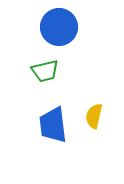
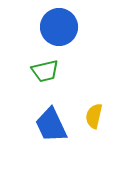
blue trapezoid: moved 2 px left; rotated 18 degrees counterclockwise
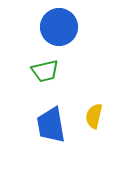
blue trapezoid: rotated 15 degrees clockwise
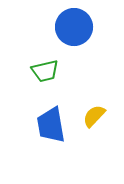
blue circle: moved 15 px right
yellow semicircle: rotated 30 degrees clockwise
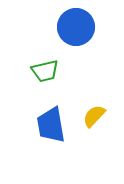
blue circle: moved 2 px right
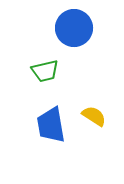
blue circle: moved 2 px left, 1 px down
yellow semicircle: rotated 80 degrees clockwise
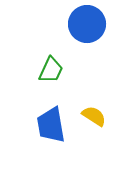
blue circle: moved 13 px right, 4 px up
green trapezoid: moved 6 px right, 1 px up; rotated 52 degrees counterclockwise
